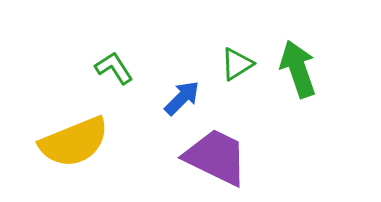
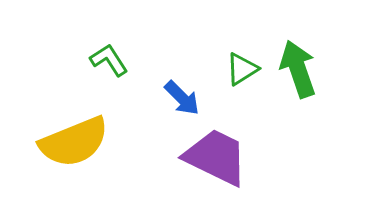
green triangle: moved 5 px right, 5 px down
green L-shape: moved 5 px left, 8 px up
blue arrow: rotated 90 degrees clockwise
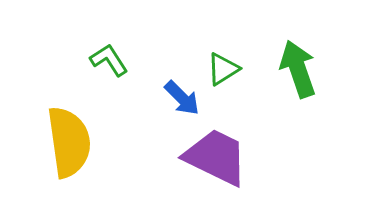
green triangle: moved 19 px left
yellow semicircle: moved 5 px left; rotated 76 degrees counterclockwise
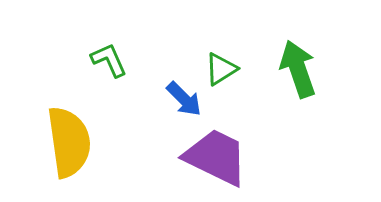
green L-shape: rotated 9 degrees clockwise
green triangle: moved 2 px left
blue arrow: moved 2 px right, 1 px down
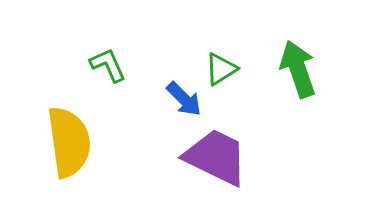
green L-shape: moved 1 px left, 5 px down
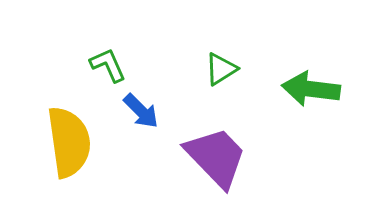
green arrow: moved 13 px right, 20 px down; rotated 64 degrees counterclockwise
blue arrow: moved 43 px left, 12 px down
purple trapezoid: rotated 20 degrees clockwise
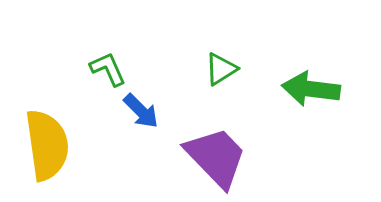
green L-shape: moved 4 px down
yellow semicircle: moved 22 px left, 3 px down
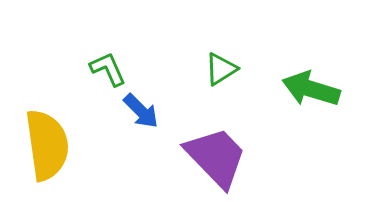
green arrow: rotated 10 degrees clockwise
